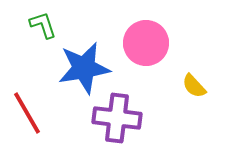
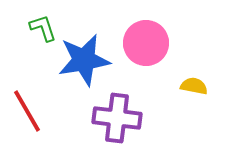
green L-shape: moved 3 px down
blue star: moved 8 px up
yellow semicircle: rotated 144 degrees clockwise
red line: moved 2 px up
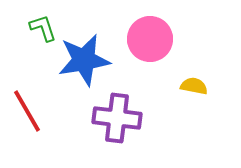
pink circle: moved 4 px right, 4 px up
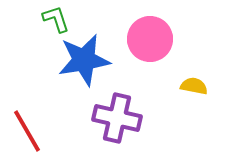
green L-shape: moved 13 px right, 9 px up
red line: moved 20 px down
purple cross: rotated 6 degrees clockwise
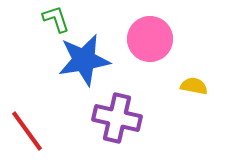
red line: rotated 6 degrees counterclockwise
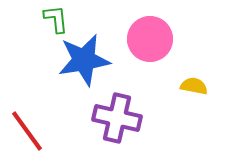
green L-shape: rotated 12 degrees clockwise
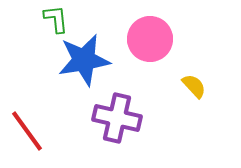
yellow semicircle: rotated 36 degrees clockwise
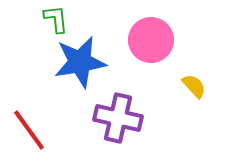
pink circle: moved 1 px right, 1 px down
blue star: moved 4 px left, 2 px down
purple cross: moved 1 px right
red line: moved 2 px right, 1 px up
